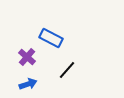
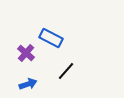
purple cross: moved 1 px left, 4 px up
black line: moved 1 px left, 1 px down
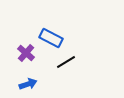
black line: moved 9 px up; rotated 18 degrees clockwise
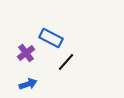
purple cross: rotated 12 degrees clockwise
black line: rotated 18 degrees counterclockwise
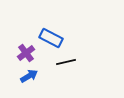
black line: rotated 36 degrees clockwise
blue arrow: moved 1 px right, 8 px up; rotated 12 degrees counterclockwise
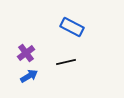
blue rectangle: moved 21 px right, 11 px up
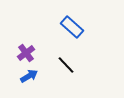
blue rectangle: rotated 15 degrees clockwise
black line: moved 3 px down; rotated 60 degrees clockwise
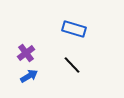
blue rectangle: moved 2 px right, 2 px down; rotated 25 degrees counterclockwise
black line: moved 6 px right
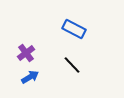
blue rectangle: rotated 10 degrees clockwise
blue arrow: moved 1 px right, 1 px down
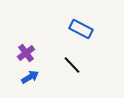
blue rectangle: moved 7 px right
